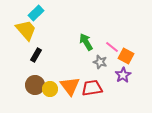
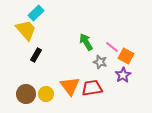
brown circle: moved 9 px left, 9 px down
yellow circle: moved 4 px left, 5 px down
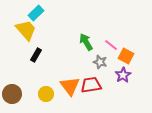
pink line: moved 1 px left, 2 px up
red trapezoid: moved 1 px left, 3 px up
brown circle: moved 14 px left
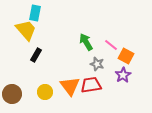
cyan rectangle: moved 1 px left; rotated 35 degrees counterclockwise
gray star: moved 3 px left, 2 px down
yellow circle: moved 1 px left, 2 px up
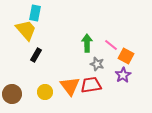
green arrow: moved 1 px right, 1 px down; rotated 30 degrees clockwise
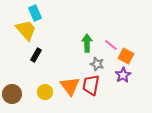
cyan rectangle: rotated 35 degrees counterclockwise
red trapezoid: rotated 70 degrees counterclockwise
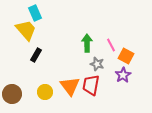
pink line: rotated 24 degrees clockwise
